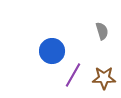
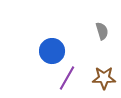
purple line: moved 6 px left, 3 px down
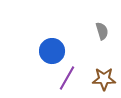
brown star: moved 1 px down
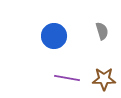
blue circle: moved 2 px right, 15 px up
purple line: rotated 70 degrees clockwise
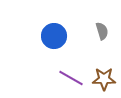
purple line: moved 4 px right; rotated 20 degrees clockwise
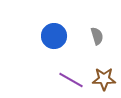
gray semicircle: moved 5 px left, 5 px down
purple line: moved 2 px down
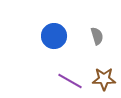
purple line: moved 1 px left, 1 px down
